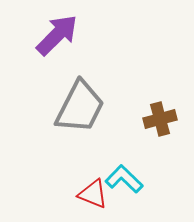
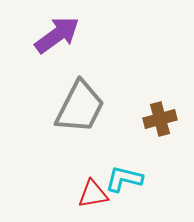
purple arrow: rotated 9 degrees clockwise
cyan L-shape: rotated 30 degrees counterclockwise
red triangle: rotated 32 degrees counterclockwise
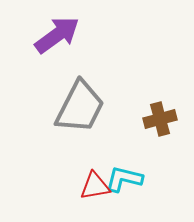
red triangle: moved 2 px right, 8 px up
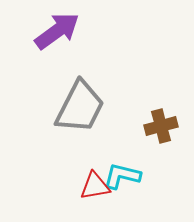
purple arrow: moved 4 px up
brown cross: moved 1 px right, 7 px down
cyan L-shape: moved 2 px left, 3 px up
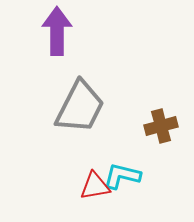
purple arrow: rotated 54 degrees counterclockwise
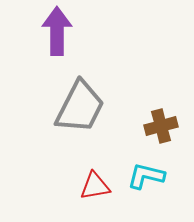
cyan L-shape: moved 24 px right
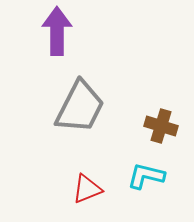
brown cross: rotated 32 degrees clockwise
red triangle: moved 8 px left, 3 px down; rotated 12 degrees counterclockwise
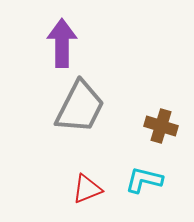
purple arrow: moved 5 px right, 12 px down
cyan L-shape: moved 2 px left, 4 px down
